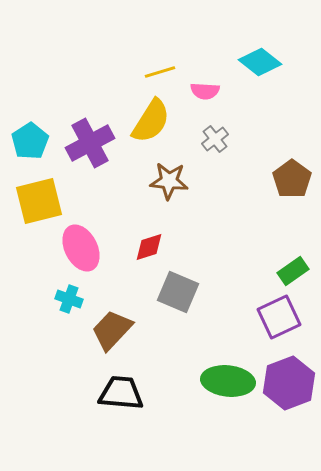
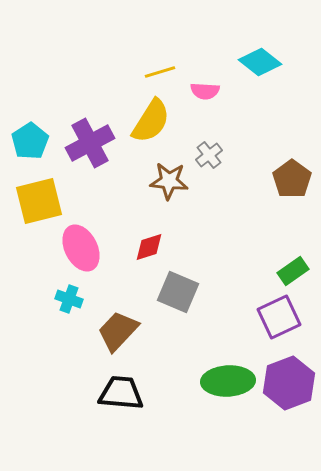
gray cross: moved 6 px left, 16 px down
brown trapezoid: moved 6 px right, 1 px down
green ellipse: rotated 9 degrees counterclockwise
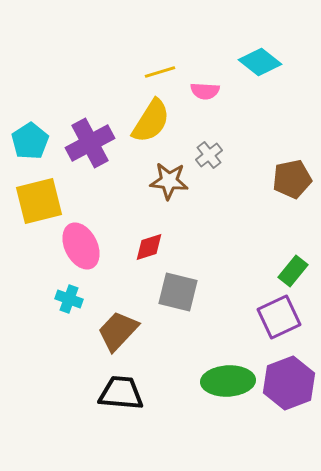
brown pentagon: rotated 24 degrees clockwise
pink ellipse: moved 2 px up
green rectangle: rotated 16 degrees counterclockwise
gray square: rotated 9 degrees counterclockwise
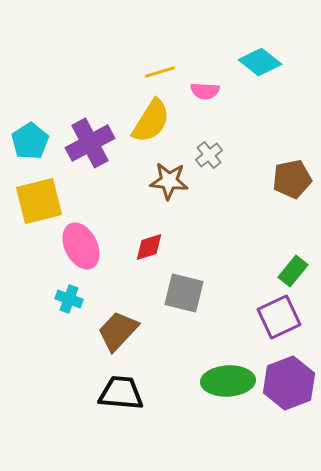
gray square: moved 6 px right, 1 px down
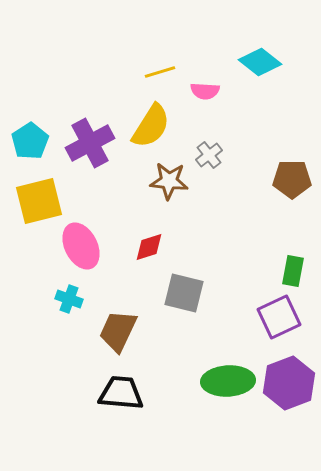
yellow semicircle: moved 5 px down
brown pentagon: rotated 12 degrees clockwise
green rectangle: rotated 28 degrees counterclockwise
brown trapezoid: rotated 18 degrees counterclockwise
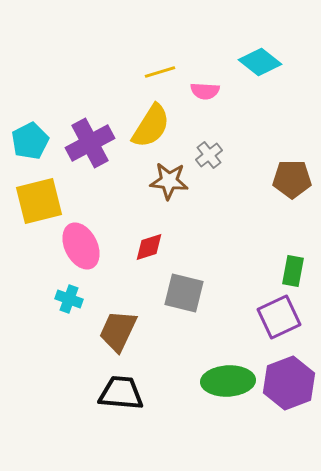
cyan pentagon: rotated 6 degrees clockwise
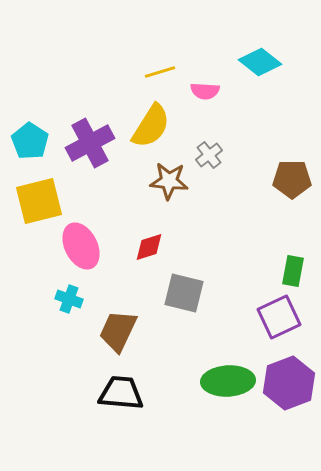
cyan pentagon: rotated 12 degrees counterclockwise
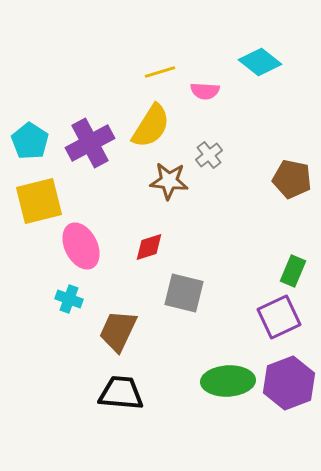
brown pentagon: rotated 12 degrees clockwise
green rectangle: rotated 12 degrees clockwise
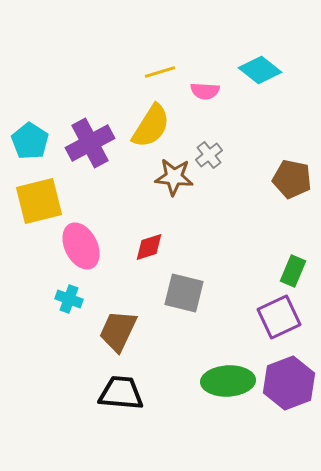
cyan diamond: moved 8 px down
brown star: moved 5 px right, 4 px up
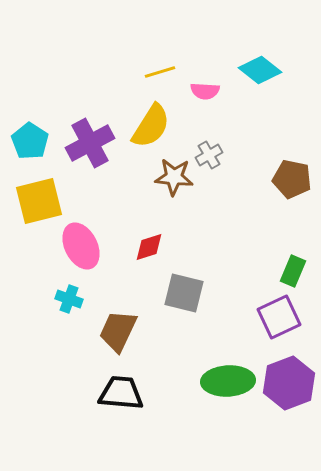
gray cross: rotated 8 degrees clockwise
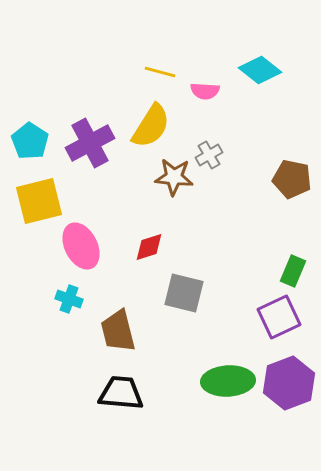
yellow line: rotated 32 degrees clockwise
brown trapezoid: rotated 39 degrees counterclockwise
